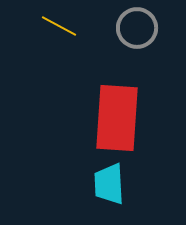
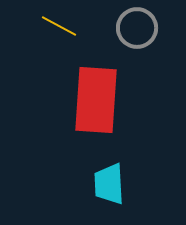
red rectangle: moved 21 px left, 18 px up
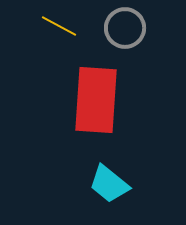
gray circle: moved 12 px left
cyan trapezoid: rotated 48 degrees counterclockwise
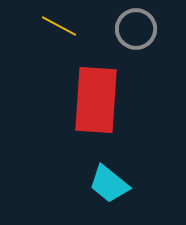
gray circle: moved 11 px right, 1 px down
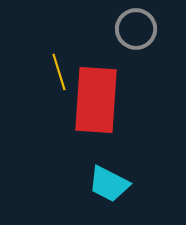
yellow line: moved 46 px down; rotated 45 degrees clockwise
cyan trapezoid: rotated 12 degrees counterclockwise
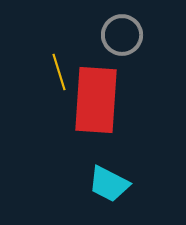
gray circle: moved 14 px left, 6 px down
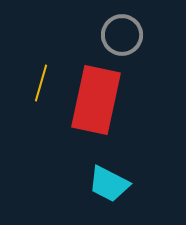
yellow line: moved 18 px left, 11 px down; rotated 33 degrees clockwise
red rectangle: rotated 8 degrees clockwise
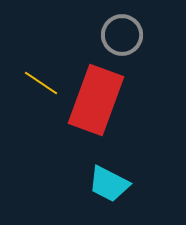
yellow line: rotated 72 degrees counterclockwise
red rectangle: rotated 8 degrees clockwise
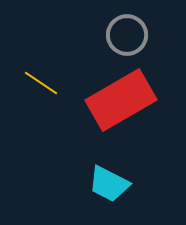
gray circle: moved 5 px right
red rectangle: moved 25 px right; rotated 40 degrees clockwise
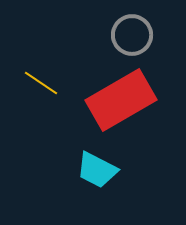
gray circle: moved 5 px right
cyan trapezoid: moved 12 px left, 14 px up
